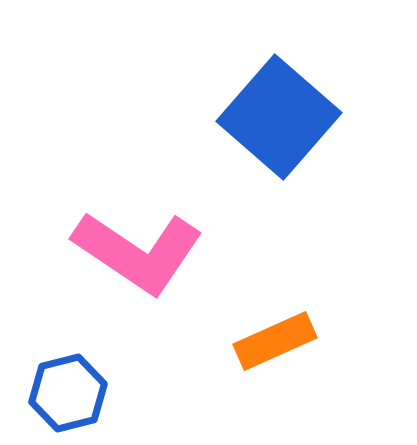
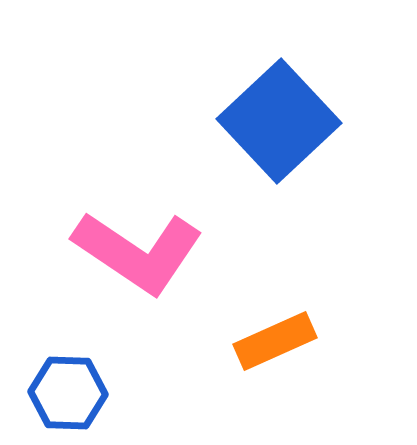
blue square: moved 4 px down; rotated 6 degrees clockwise
blue hexagon: rotated 16 degrees clockwise
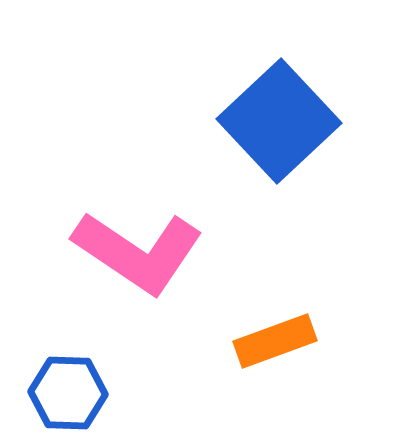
orange rectangle: rotated 4 degrees clockwise
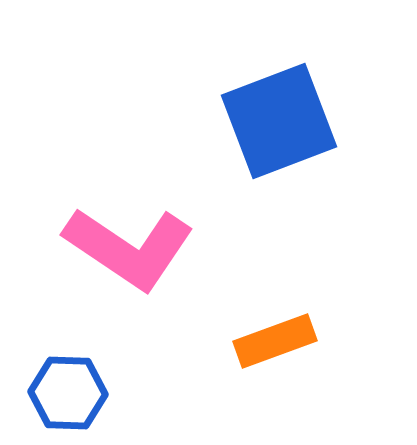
blue square: rotated 22 degrees clockwise
pink L-shape: moved 9 px left, 4 px up
